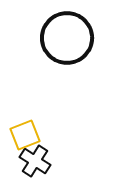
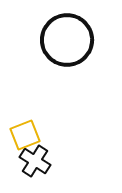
black circle: moved 2 px down
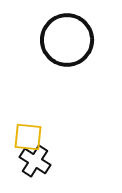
yellow square: moved 3 px right, 2 px down; rotated 28 degrees clockwise
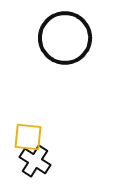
black circle: moved 2 px left, 2 px up
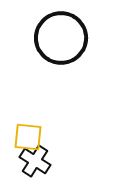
black circle: moved 4 px left
